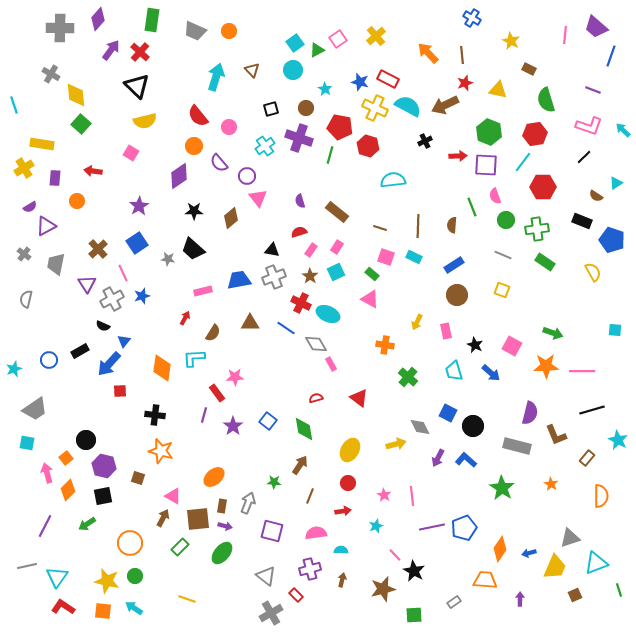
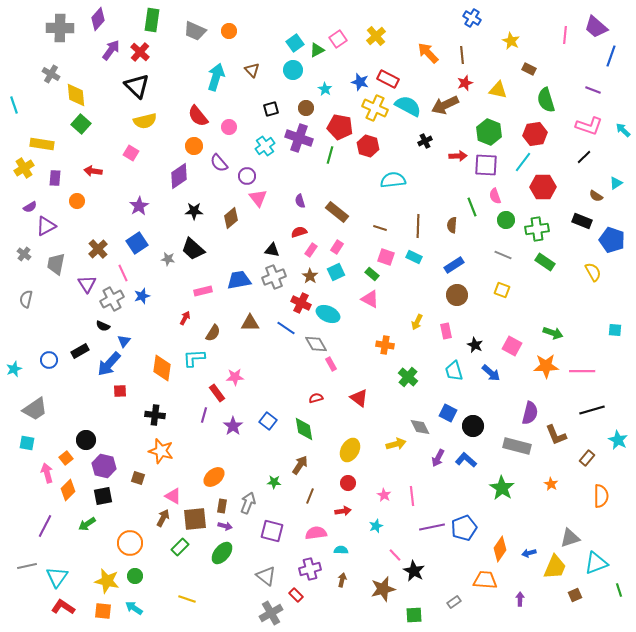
brown square at (198, 519): moved 3 px left
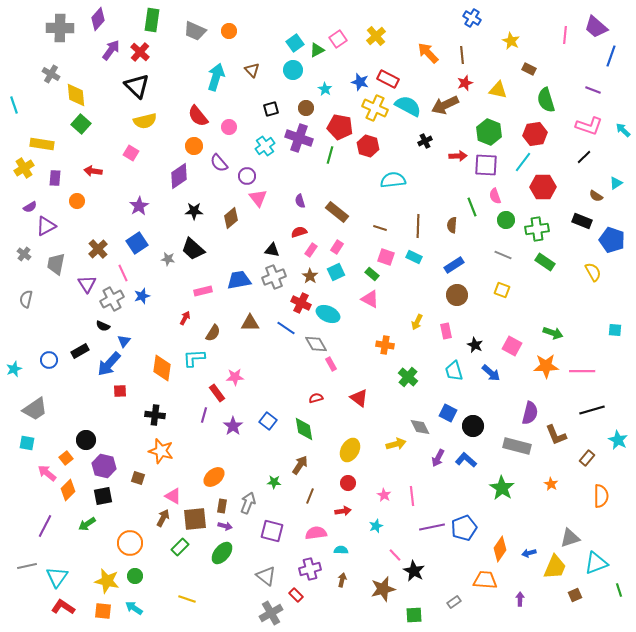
pink arrow at (47, 473): rotated 36 degrees counterclockwise
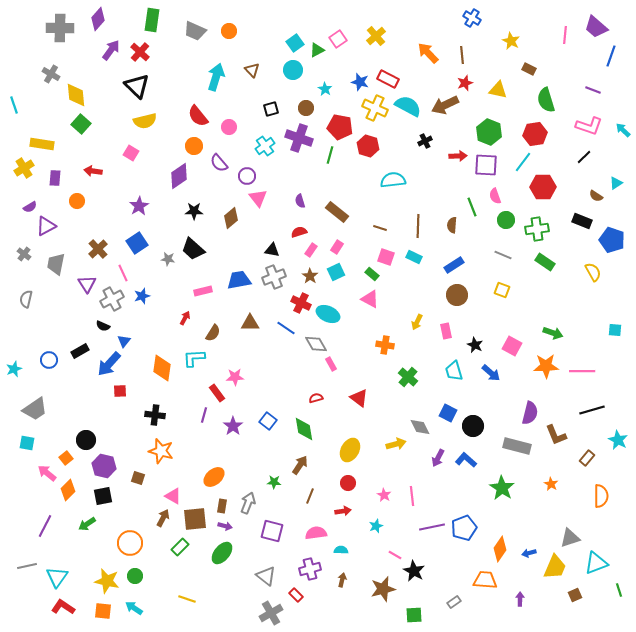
pink line at (395, 555): rotated 16 degrees counterclockwise
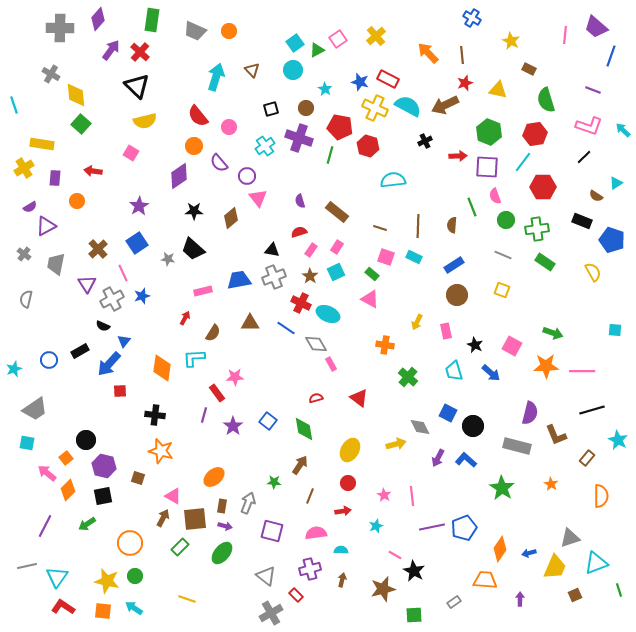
purple square at (486, 165): moved 1 px right, 2 px down
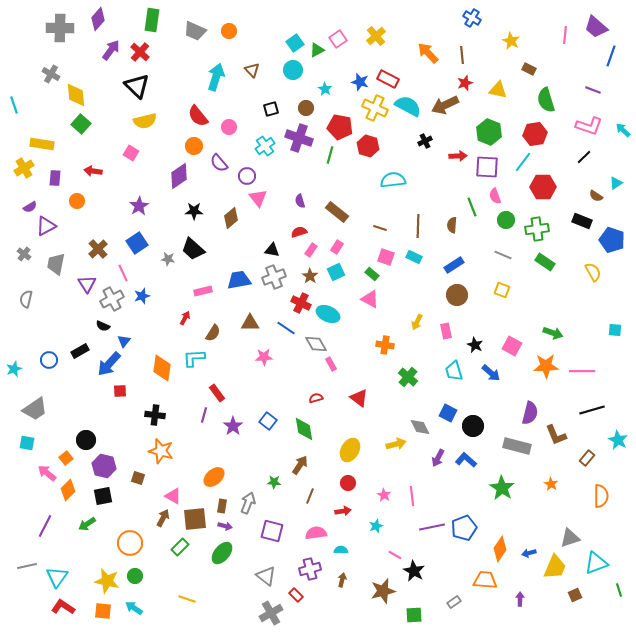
pink star at (235, 377): moved 29 px right, 20 px up
brown star at (383, 589): moved 2 px down
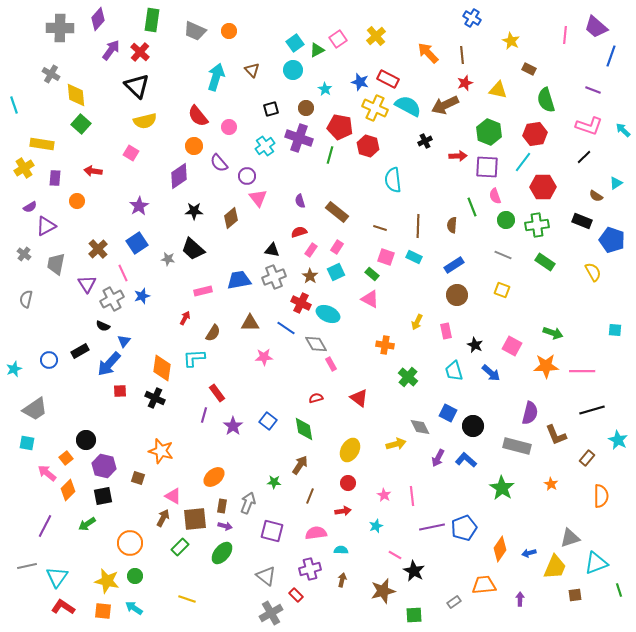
cyan semicircle at (393, 180): rotated 90 degrees counterclockwise
green cross at (537, 229): moved 4 px up
black cross at (155, 415): moved 17 px up; rotated 18 degrees clockwise
orange trapezoid at (485, 580): moved 1 px left, 5 px down; rotated 10 degrees counterclockwise
brown square at (575, 595): rotated 16 degrees clockwise
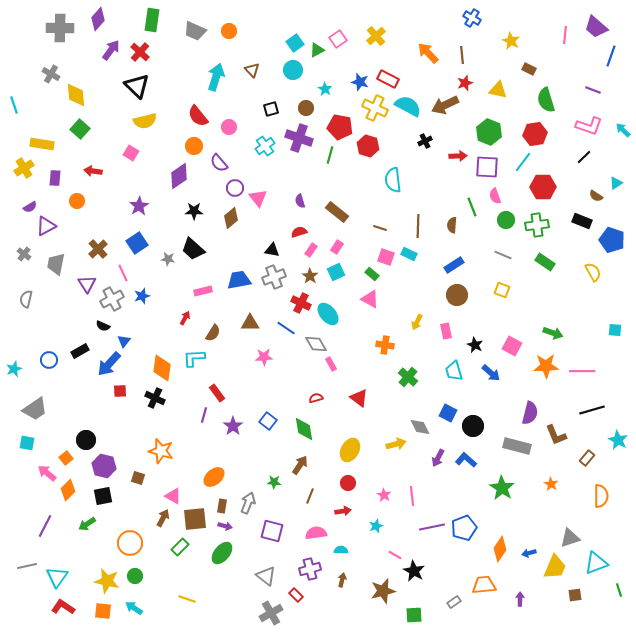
green square at (81, 124): moved 1 px left, 5 px down
purple circle at (247, 176): moved 12 px left, 12 px down
cyan rectangle at (414, 257): moved 5 px left, 3 px up
cyan ellipse at (328, 314): rotated 25 degrees clockwise
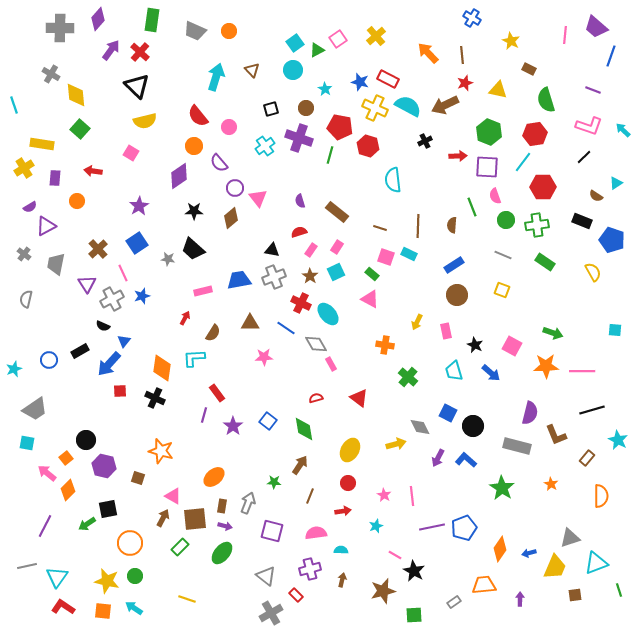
black square at (103, 496): moved 5 px right, 13 px down
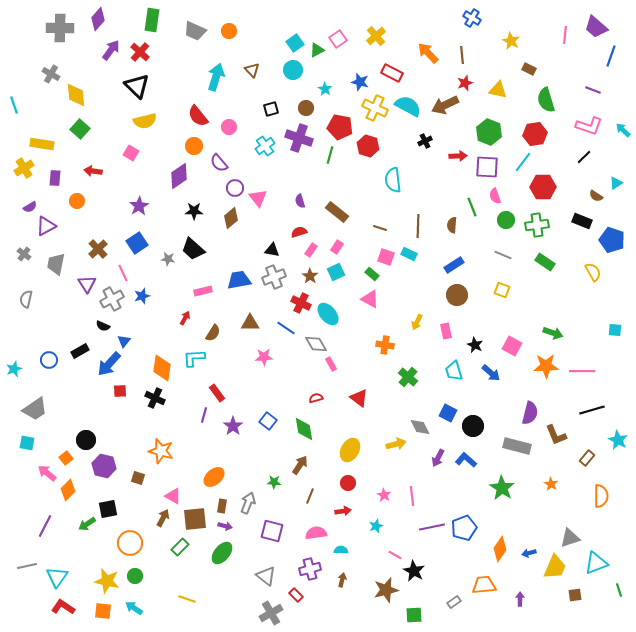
red rectangle at (388, 79): moved 4 px right, 6 px up
brown star at (383, 591): moved 3 px right, 1 px up
